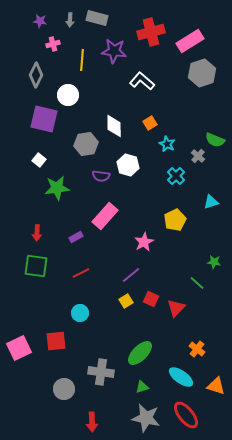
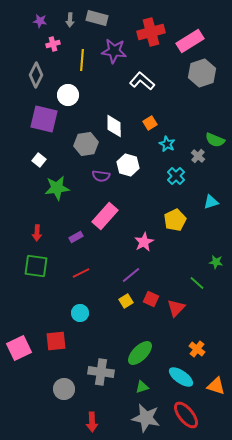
green star at (214, 262): moved 2 px right
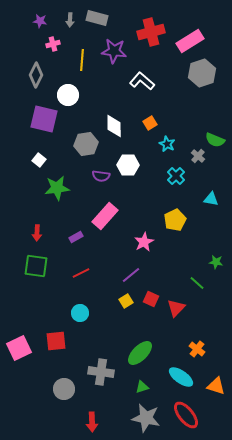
white hexagon at (128, 165): rotated 15 degrees counterclockwise
cyan triangle at (211, 202): moved 3 px up; rotated 28 degrees clockwise
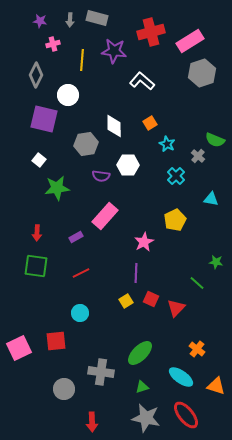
purple line at (131, 275): moved 5 px right, 2 px up; rotated 48 degrees counterclockwise
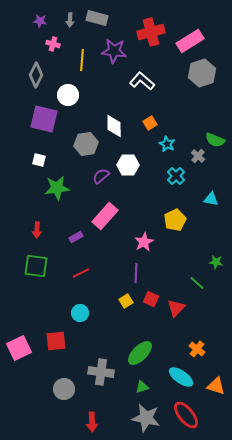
pink cross at (53, 44): rotated 32 degrees clockwise
white square at (39, 160): rotated 24 degrees counterclockwise
purple semicircle at (101, 176): rotated 132 degrees clockwise
red arrow at (37, 233): moved 3 px up
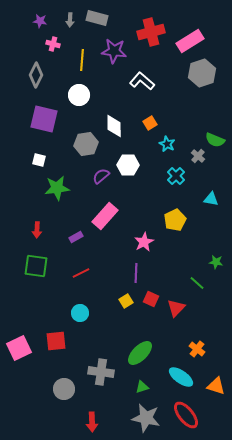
white circle at (68, 95): moved 11 px right
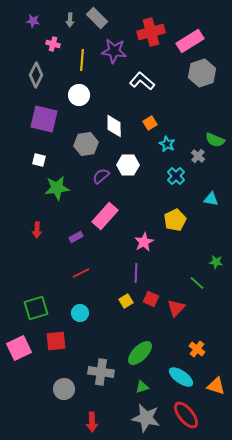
gray rectangle at (97, 18): rotated 30 degrees clockwise
purple star at (40, 21): moved 7 px left
green square at (36, 266): moved 42 px down; rotated 25 degrees counterclockwise
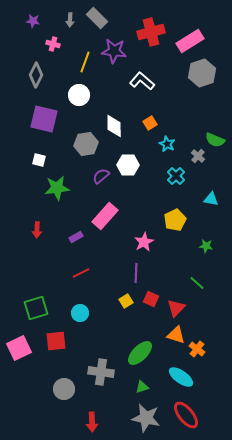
yellow line at (82, 60): moved 3 px right, 2 px down; rotated 15 degrees clockwise
green star at (216, 262): moved 10 px left, 16 px up
orange triangle at (216, 386): moved 40 px left, 51 px up
